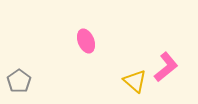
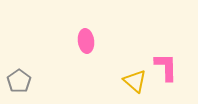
pink ellipse: rotated 15 degrees clockwise
pink L-shape: rotated 52 degrees counterclockwise
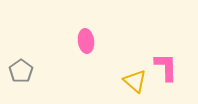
gray pentagon: moved 2 px right, 10 px up
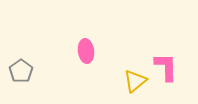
pink ellipse: moved 10 px down
yellow triangle: rotated 40 degrees clockwise
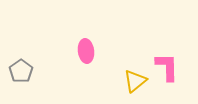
pink L-shape: moved 1 px right
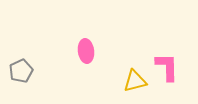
gray pentagon: rotated 10 degrees clockwise
yellow triangle: rotated 25 degrees clockwise
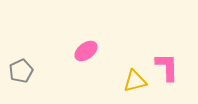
pink ellipse: rotated 60 degrees clockwise
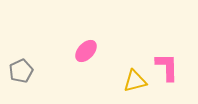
pink ellipse: rotated 10 degrees counterclockwise
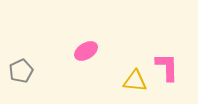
pink ellipse: rotated 15 degrees clockwise
yellow triangle: rotated 20 degrees clockwise
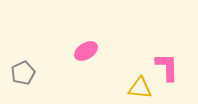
gray pentagon: moved 2 px right, 2 px down
yellow triangle: moved 5 px right, 7 px down
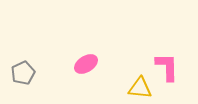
pink ellipse: moved 13 px down
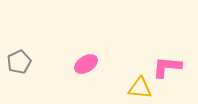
pink L-shape: rotated 84 degrees counterclockwise
gray pentagon: moved 4 px left, 11 px up
